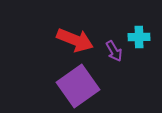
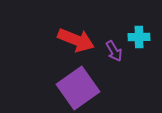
red arrow: moved 1 px right
purple square: moved 2 px down
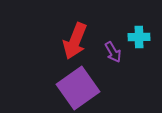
red arrow: moved 1 px left, 1 px down; rotated 90 degrees clockwise
purple arrow: moved 1 px left, 1 px down
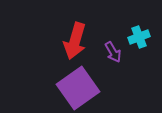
cyan cross: rotated 20 degrees counterclockwise
red arrow: rotated 6 degrees counterclockwise
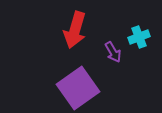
red arrow: moved 11 px up
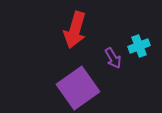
cyan cross: moved 9 px down
purple arrow: moved 6 px down
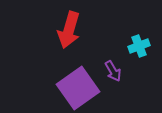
red arrow: moved 6 px left
purple arrow: moved 13 px down
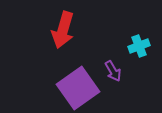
red arrow: moved 6 px left
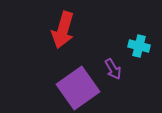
cyan cross: rotated 35 degrees clockwise
purple arrow: moved 2 px up
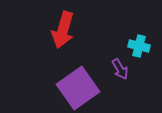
purple arrow: moved 7 px right
